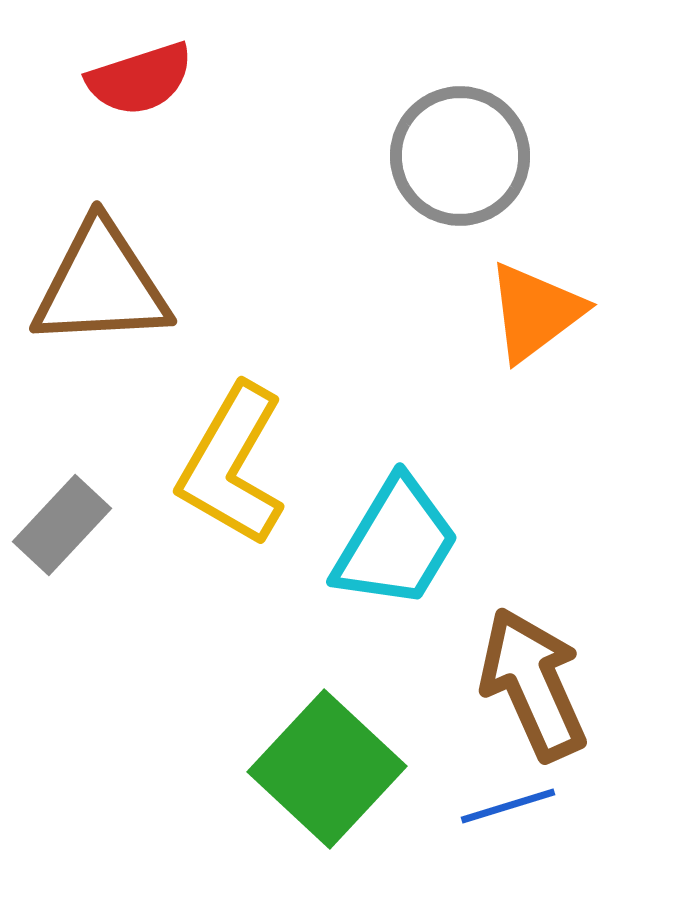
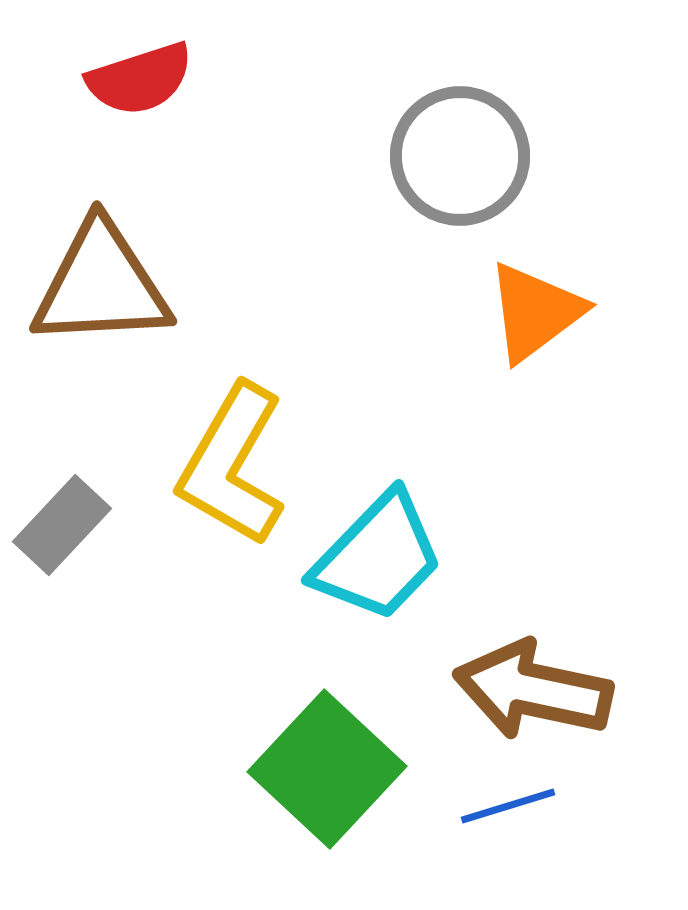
cyan trapezoid: moved 18 px left, 14 px down; rotated 13 degrees clockwise
brown arrow: moved 6 px down; rotated 54 degrees counterclockwise
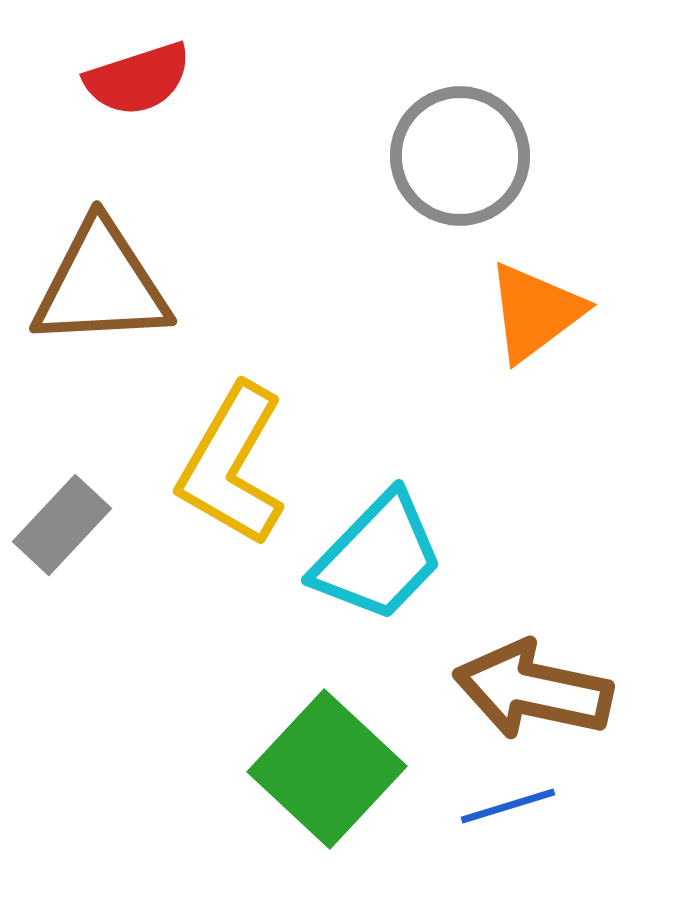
red semicircle: moved 2 px left
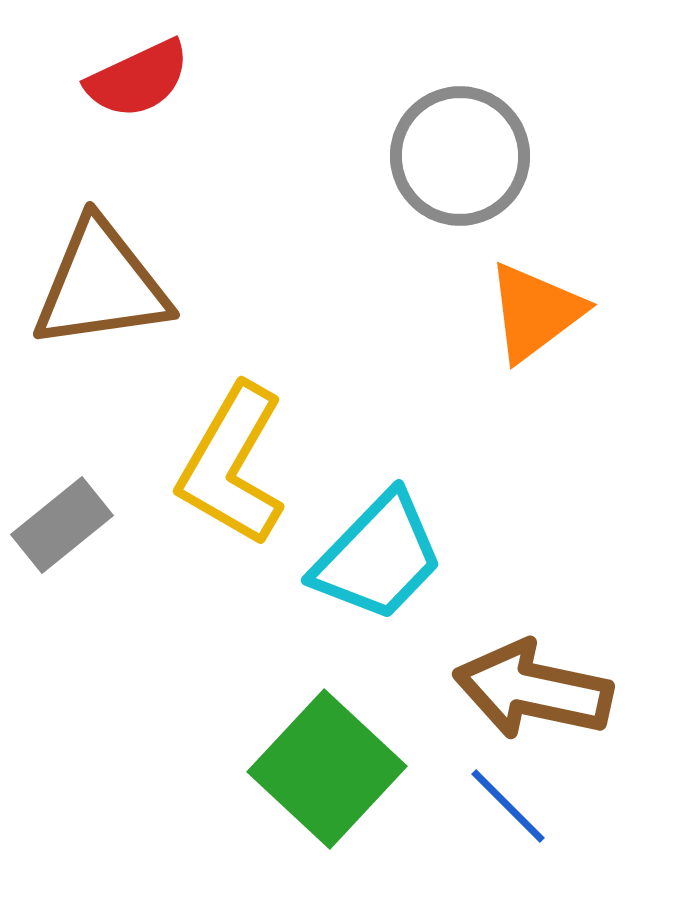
red semicircle: rotated 7 degrees counterclockwise
brown triangle: rotated 5 degrees counterclockwise
gray rectangle: rotated 8 degrees clockwise
blue line: rotated 62 degrees clockwise
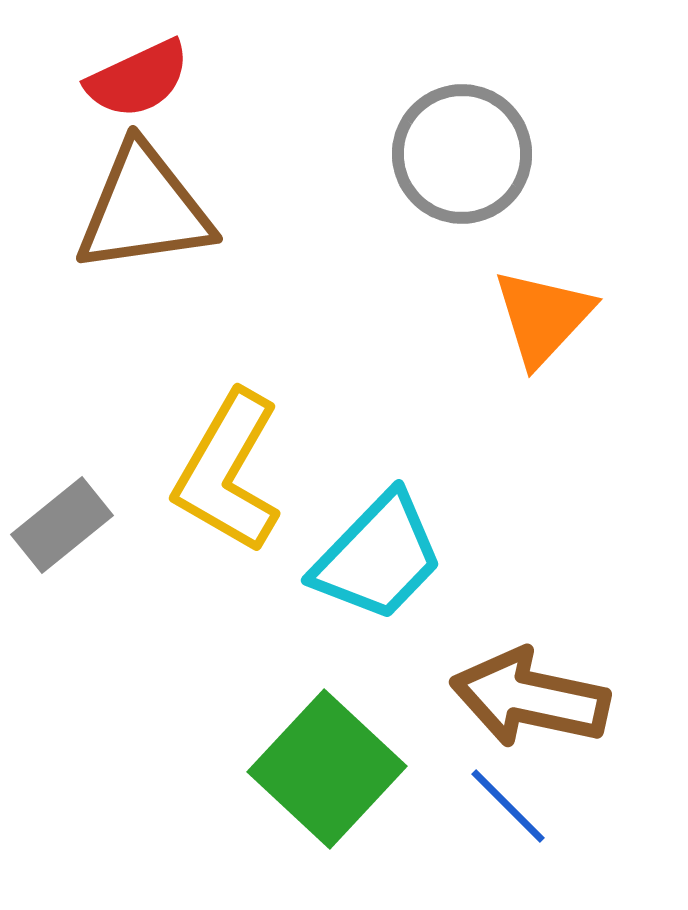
gray circle: moved 2 px right, 2 px up
brown triangle: moved 43 px right, 76 px up
orange triangle: moved 8 px right, 5 px down; rotated 10 degrees counterclockwise
yellow L-shape: moved 4 px left, 7 px down
brown arrow: moved 3 px left, 8 px down
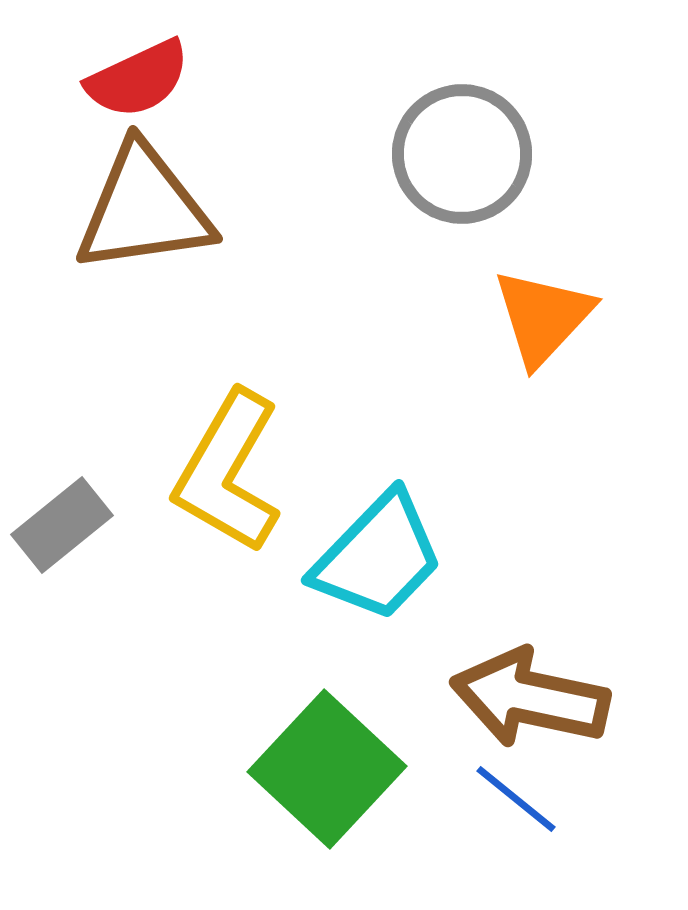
blue line: moved 8 px right, 7 px up; rotated 6 degrees counterclockwise
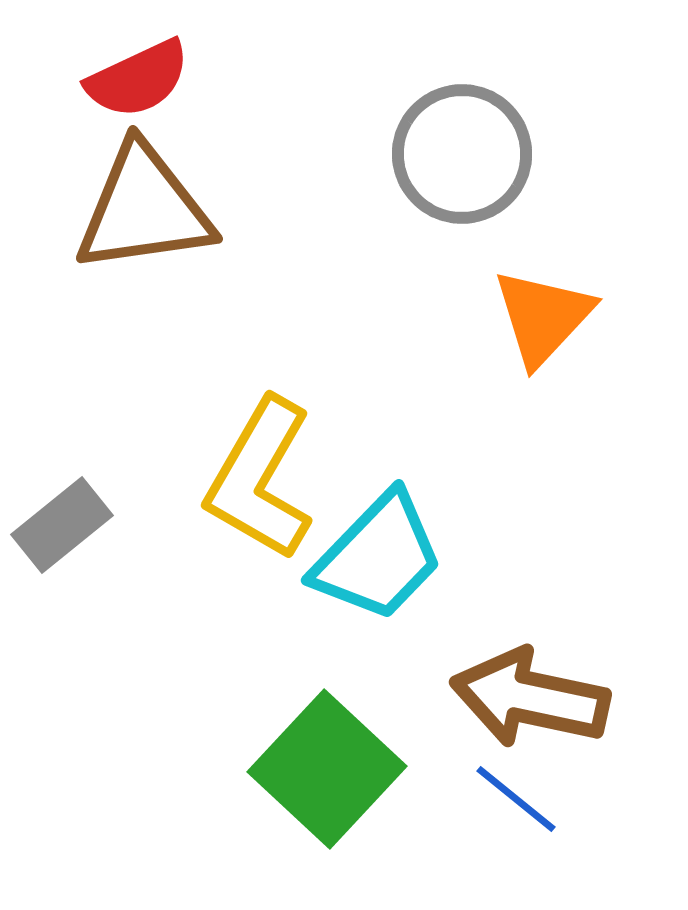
yellow L-shape: moved 32 px right, 7 px down
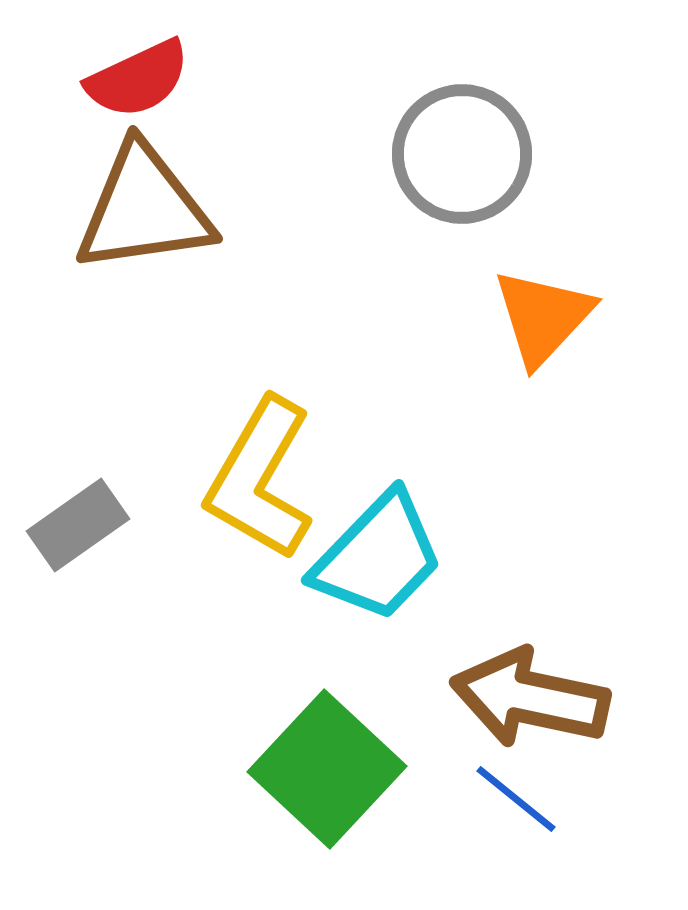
gray rectangle: moved 16 px right; rotated 4 degrees clockwise
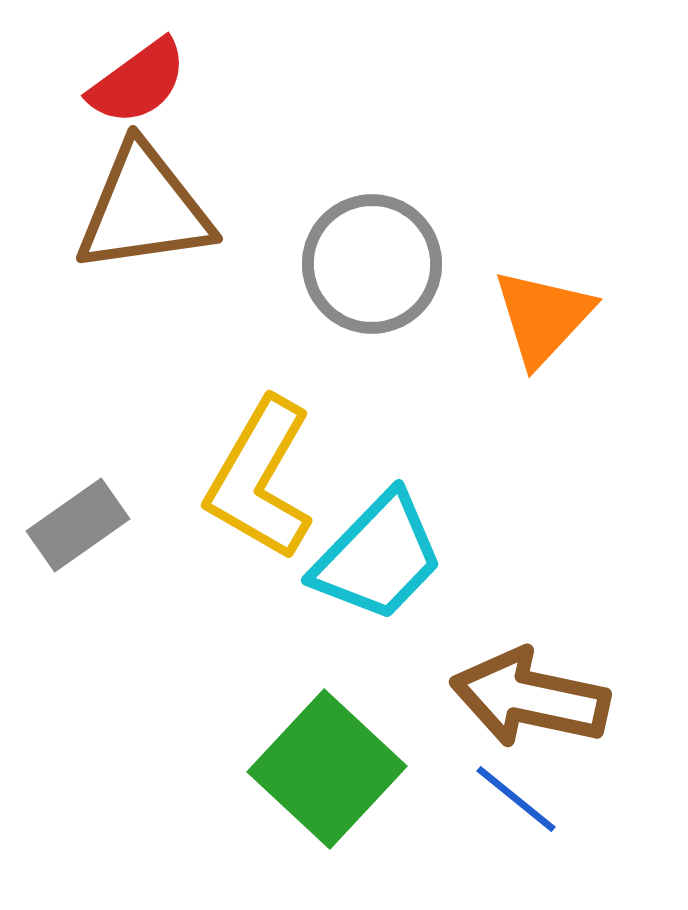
red semicircle: moved 3 px down; rotated 11 degrees counterclockwise
gray circle: moved 90 px left, 110 px down
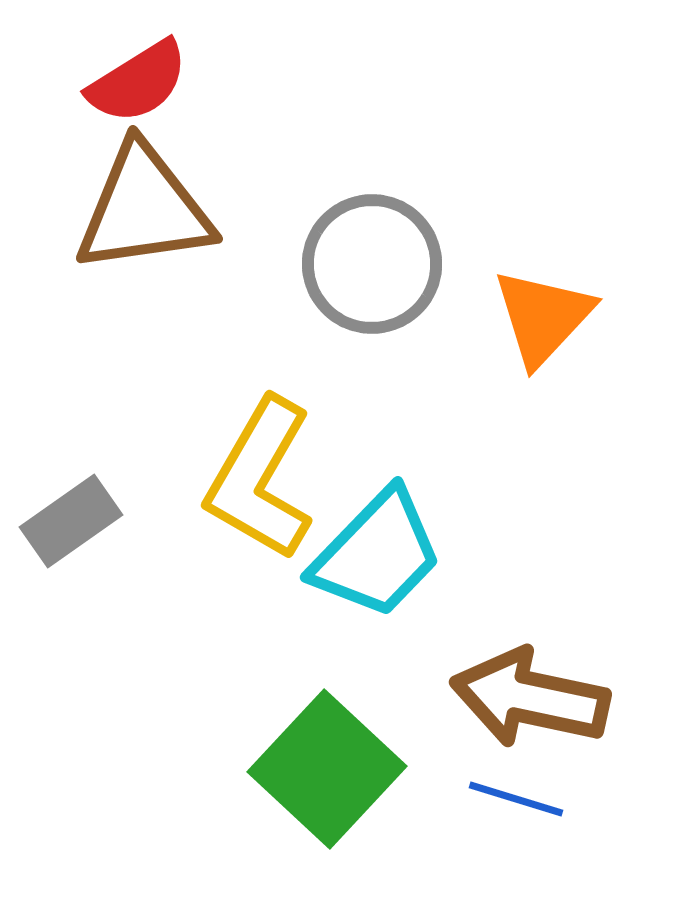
red semicircle: rotated 4 degrees clockwise
gray rectangle: moved 7 px left, 4 px up
cyan trapezoid: moved 1 px left, 3 px up
blue line: rotated 22 degrees counterclockwise
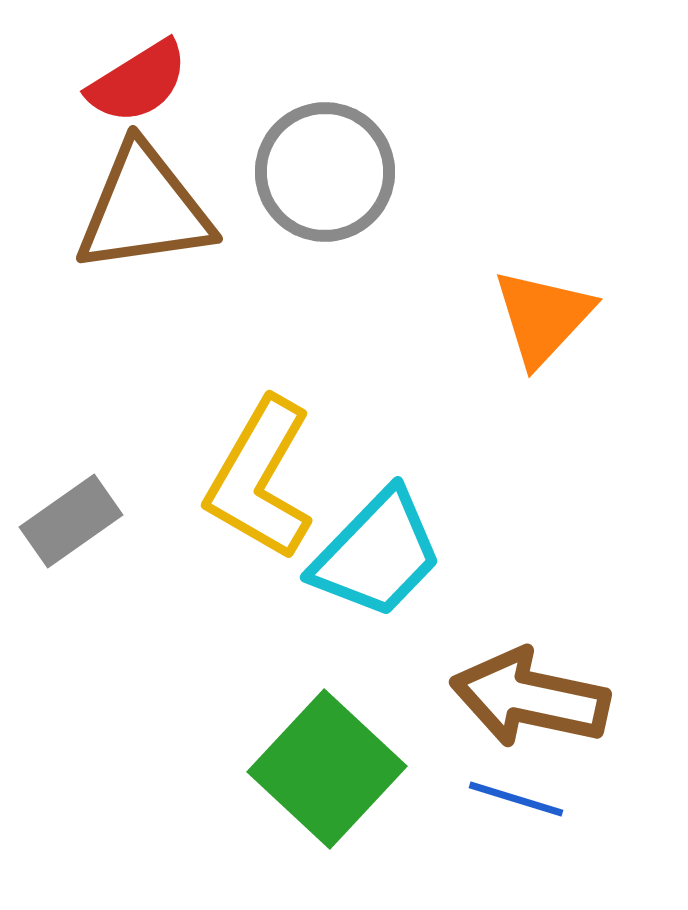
gray circle: moved 47 px left, 92 px up
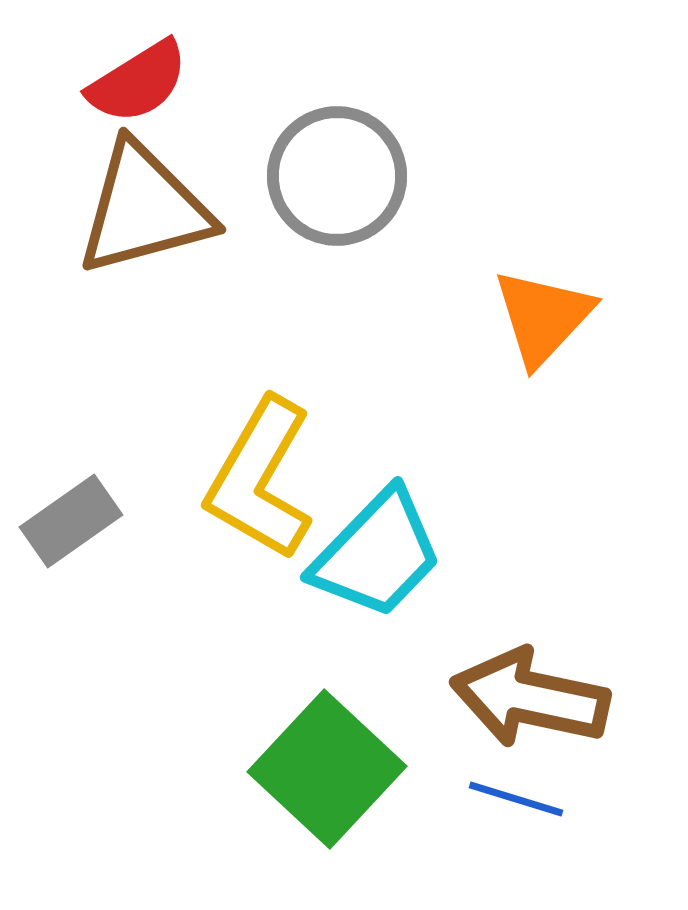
gray circle: moved 12 px right, 4 px down
brown triangle: rotated 7 degrees counterclockwise
